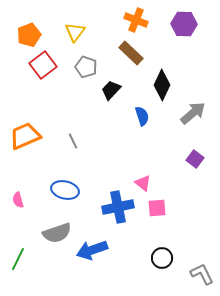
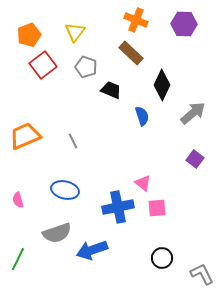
black trapezoid: rotated 70 degrees clockwise
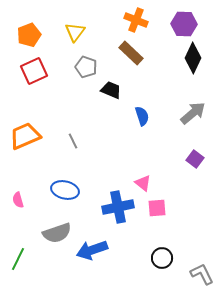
red square: moved 9 px left, 6 px down; rotated 12 degrees clockwise
black diamond: moved 31 px right, 27 px up
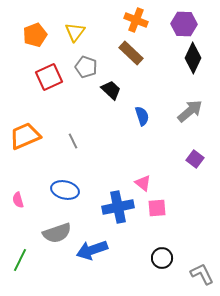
orange pentagon: moved 6 px right
red square: moved 15 px right, 6 px down
black trapezoid: rotated 20 degrees clockwise
gray arrow: moved 3 px left, 2 px up
green line: moved 2 px right, 1 px down
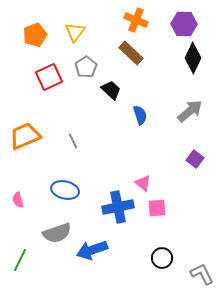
gray pentagon: rotated 20 degrees clockwise
blue semicircle: moved 2 px left, 1 px up
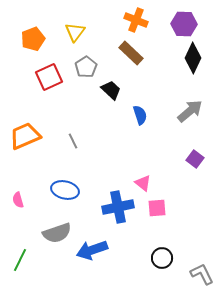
orange pentagon: moved 2 px left, 4 px down
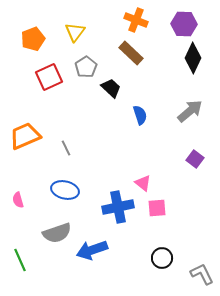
black trapezoid: moved 2 px up
gray line: moved 7 px left, 7 px down
green line: rotated 50 degrees counterclockwise
